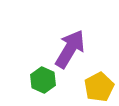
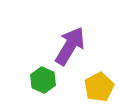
purple arrow: moved 3 px up
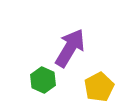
purple arrow: moved 2 px down
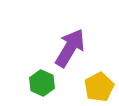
green hexagon: moved 1 px left, 3 px down
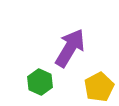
green hexagon: moved 2 px left, 1 px up
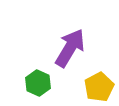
green hexagon: moved 2 px left, 1 px down
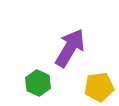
yellow pentagon: rotated 20 degrees clockwise
